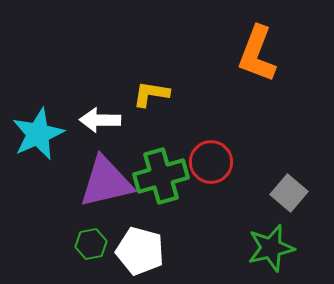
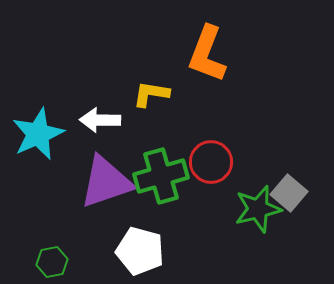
orange L-shape: moved 50 px left
purple triangle: rotated 6 degrees counterclockwise
green hexagon: moved 39 px left, 18 px down
green star: moved 13 px left, 39 px up
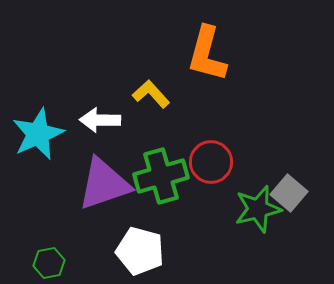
orange L-shape: rotated 6 degrees counterclockwise
yellow L-shape: rotated 39 degrees clockwise
purple triangle: moved 2 px left, 2 px down
green hexagon: moved 3 px left, 1 px down
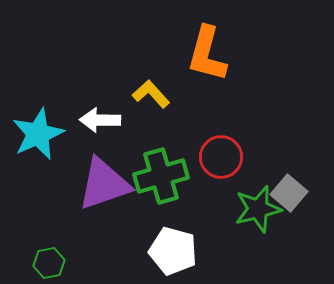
red circle: moved 10 px right, 5 px up
white pentagon: moved 33 px right
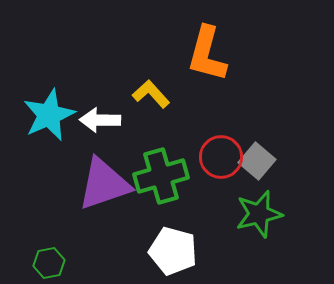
cyan star: moved 11 px right, 19 px up
gray square: moved 32 px left, 32 px up
green star: moved 1 px right, 5 px down
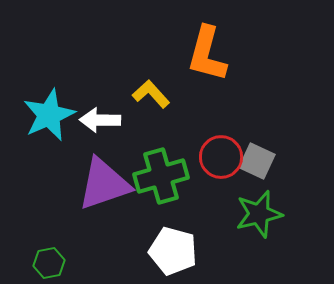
gray square: rotated 15 degrees counterclockwise
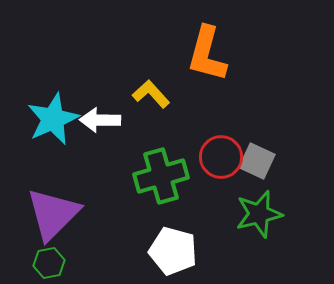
cyan star: moved 4 px right, 4 px down
purple triangle: moved 51 px left, 30 px down; rotated 26 degrees counterclockwise
